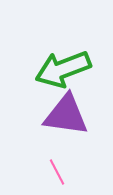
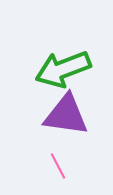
pink line: moved 1 px right, 6 px up
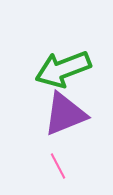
purple triangle: moved 1 px left, 1 px up; rotated 30 degrees counterclockwise
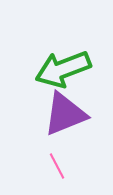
pink line: moved 1 px left
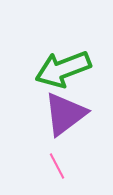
purple triangle: rotated 15 degrees counterclockwise
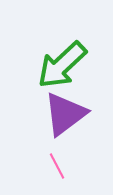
green arrow: moved 1 px left, 4 px up; rotated 22 degrees counterclockwise
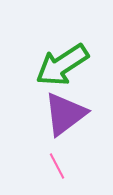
green arrow: rotated 10 degrees clockwise
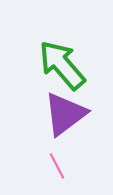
green arrow: rotated 82 degrees clockwise
